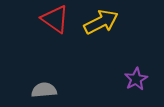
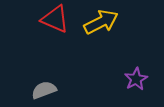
red triangle: rotated 12 degrees counterclockwise
gray semicircle: rotated 15 degrees counterclockwise
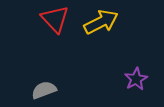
red triangle: rotated 24 degrees clockwise
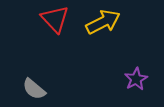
yellow arrow: moved 2 px right
gray semicircle: moved 10 px left, 1 px up; rotated 120 degrees counterclockwise
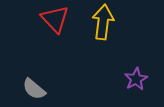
yellow arrow: rotated 56 degrees counterclockwise
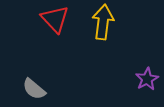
purple star: moved 11 px right
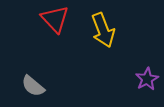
yellow arrow: moved 8 px down; rotated 152 degrees clockwise
gray semicircle: moved 1 px left, 3 px up
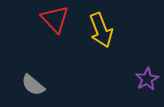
yellow arrow: moved 2 px left
gray semicircle: moved 1 px up
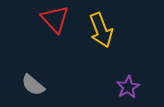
purple star: moved 19 px left, 8 px down
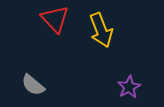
purple star: moved 1 px right
